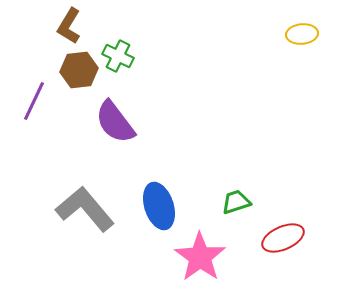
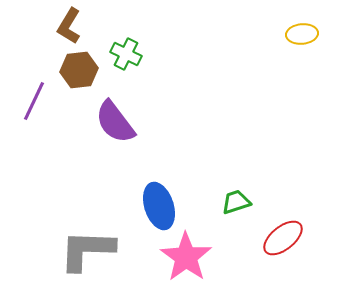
green cross: moved 8 px right, 2 px up
gray L-shape: moved 2 px right, 41 px down; rotated 48 degrees counterclockwise
red ellipse: rotated 15 degrees counterclockwise
pink star: moved 14 px left
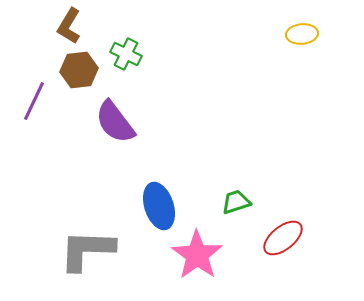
pink star: moved 11 px right, 2 px up
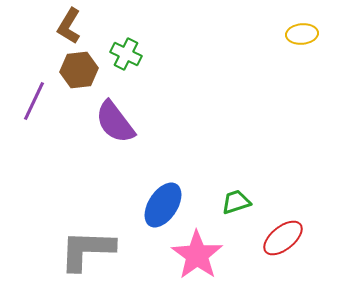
blue ellipse: moved 4 px right, 1 px up; rotated 51 degrees clockwise
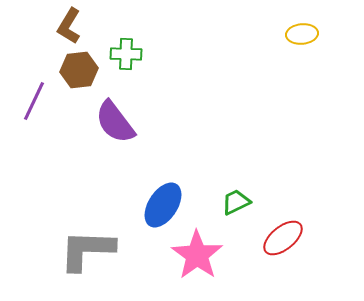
green cross: rotated 24 degrees counterclockwise
green trapezoid: rotated 8 degrees counterclockwise
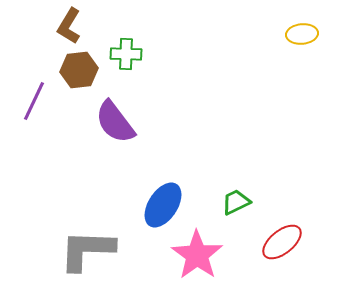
red ellipse: moved 1 px left, 4 px down
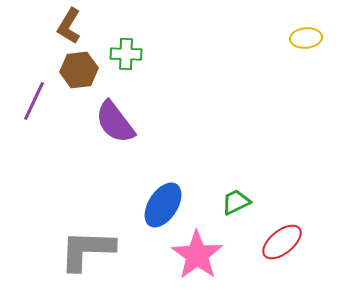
yellow ellipse: moved 4 px right, 4 px down
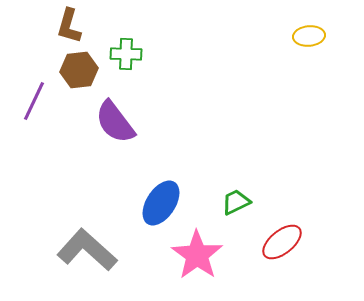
brown L-shape: rotated 15 degrees counterclockwise
yellow ellipse: moved 3 px right, 2 px up
blue ellipse: moved 2 px left, 2 px up
gray L-shape: rotated 40 degrees clockwise
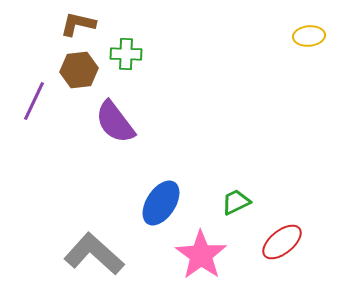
brown L-shape: moved 9 px right, 2 px up; rotated 87 degrees clockwise
gray L-shape: moved 7 px right, 4 px down
pink star: moved 4 px right
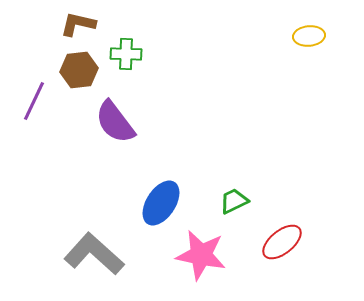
green trapezoid: moved 2 px left, 1 px up
pink star: rotated 24 degrees counterclockwise
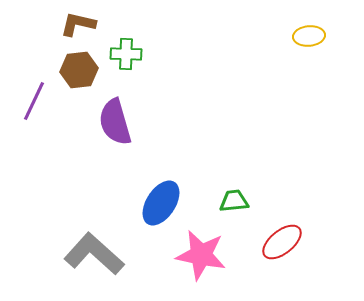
purple semicircle: rotated 21 degrees clockwise
green trapezoid: rotated 20 degrees clockwise
